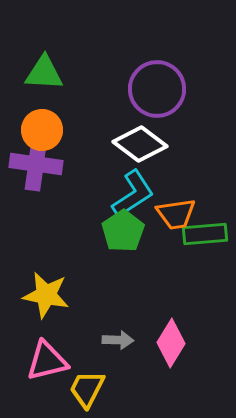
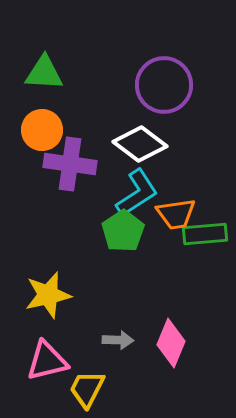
purple circle: moved 7 px right, 4 px up
purple cross: moved 34 px right
cyan L-shape: moved 4 px right, 1 px up
yellow star: moved 2 px right; rotated 24 degrees counterclockwise
pink diamond: rotated 9 degrees counterclockwise
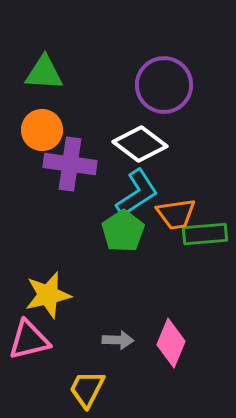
pink triangle: moved 18 px left, 21 px up
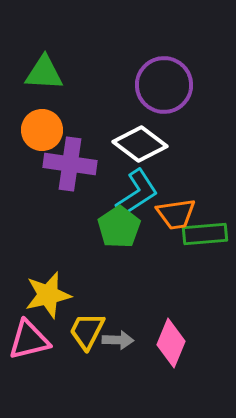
green pentagon: moved 4 px left, 4 px up
yellow trapezoid: moved 58 px up
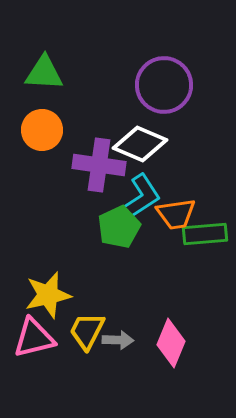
white diamond: rotated 14 degrees counterclockwise
purple cross: moved 29 px right, 1 px down
cyan L-shape: moved 3 px right, 5 px down
green pentagon: rotated 9 degrees clockwise
pink triangle: moved 5 px right, 2 px up
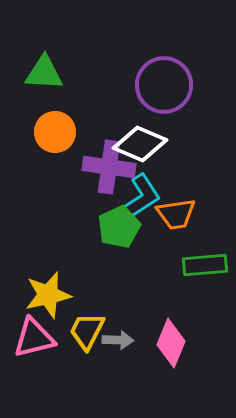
orange circle: moved 13 px right, 2 px down
purple cross: moved 10 px right, 2 px down
green rectangle: moved 31 px down
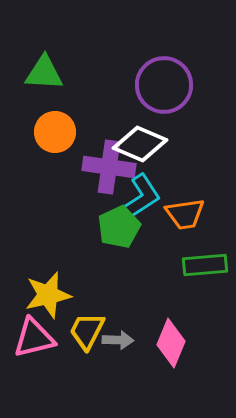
orange trapezoid: moved 9 px right
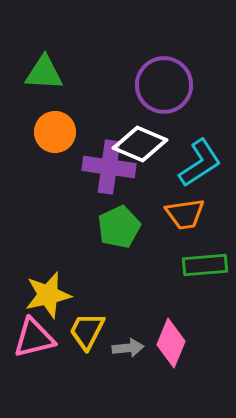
cyan L-shape: moved 60 px right, 35 px up
gray arrow: moved 10 px right, 8 px down; rotated 8 degrees counterclockwise
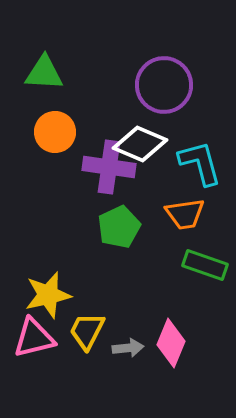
cyan L-shape: rotated 72 degrees counterclockwise
green rectangle: rotated 24 degrees clockwise
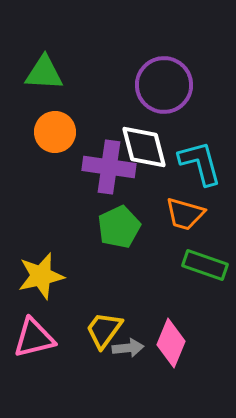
white diamond: moved 4 px right, 3 px down; rotated 52 degrees clockwise
orange trapezoid: rotated 24 degrees clockwise
yellow star: moved 7 px left, 19 px up
yellow trapezoid: moved 17 px right, 1 px up; rotated 9 degrees clockwise
